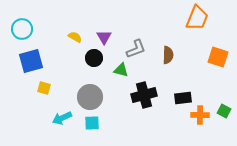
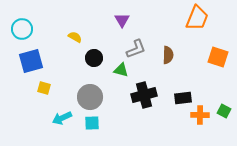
purple triangle: moved 18 px right, 17 px up
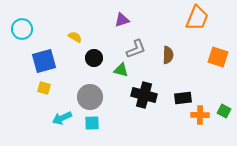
purple triangle: rotated 42 degrees clockwise
blue square: moved 13 px right
black cross: rotated 30 degrees clockwise
